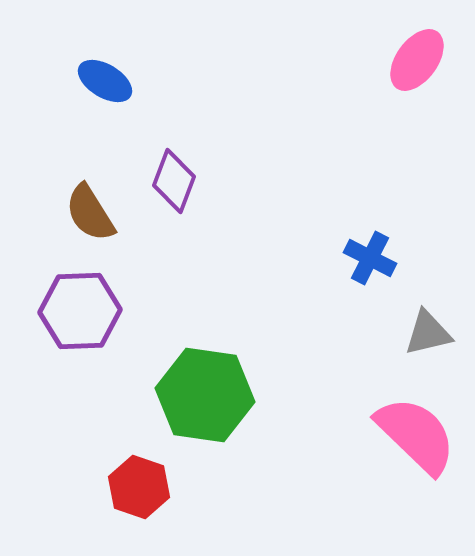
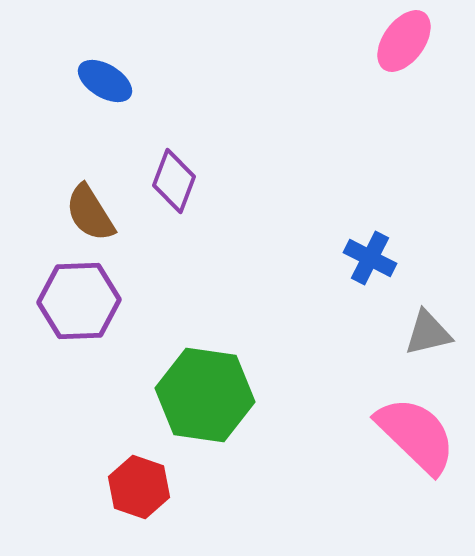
pink ellipse: moved 13 px left, 19 px up
purple hexagon: moved 1 px left, 10 px up
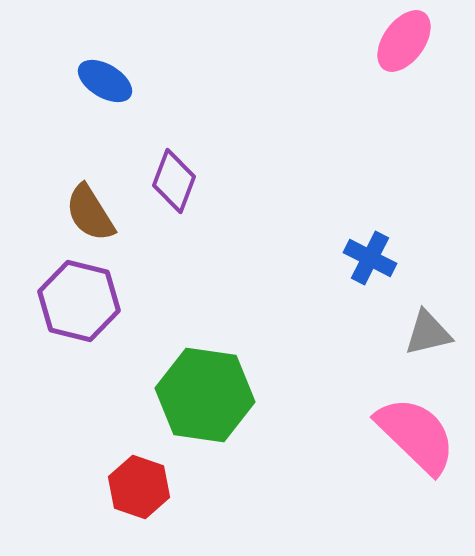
purple hexagon: rotated 16 degrees clockwise
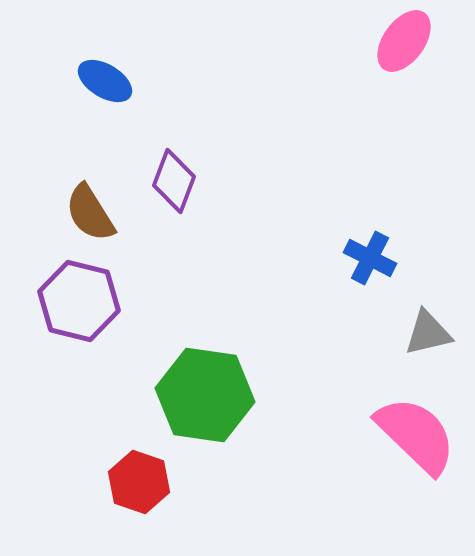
red hexagon: moved 5 px up
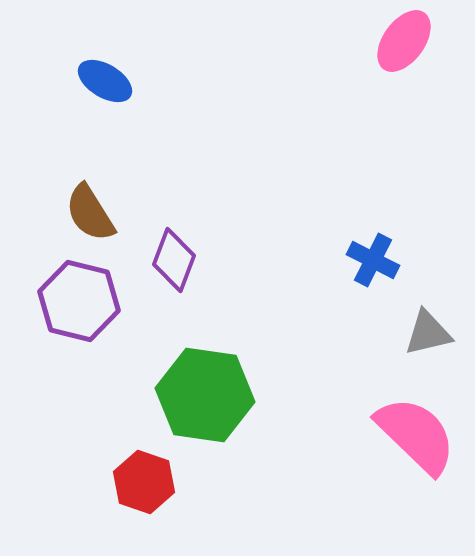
purple diamond: moved 79 px down
blue cross: moved 3 px right, 2 px down
red hexagon: moved 5 px right
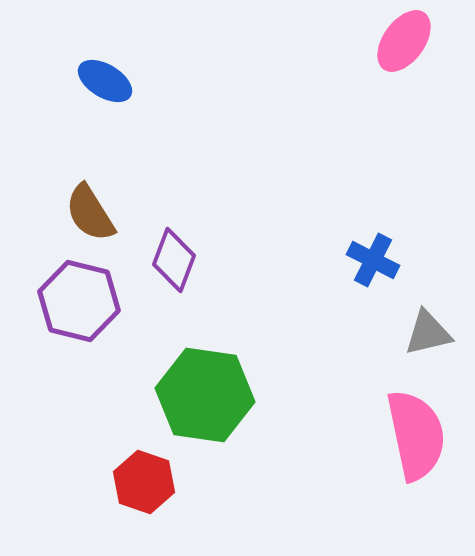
pink semicircle: rotated 34 degrees clockwise
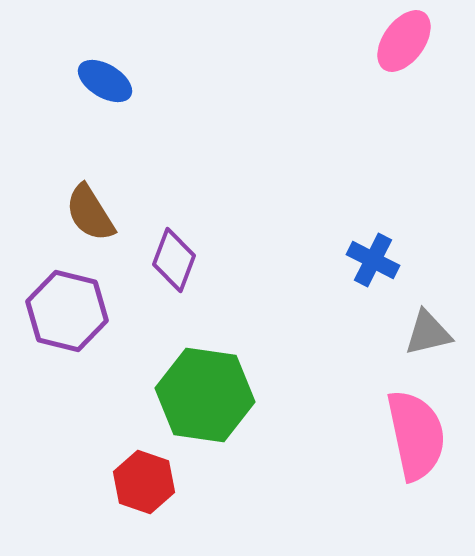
purple hexagon: moved 12 px left, 10 px down
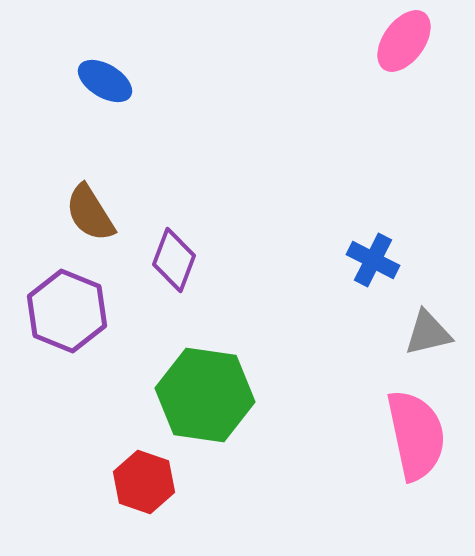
purple hexagon: rotated 8 degrees clockwise
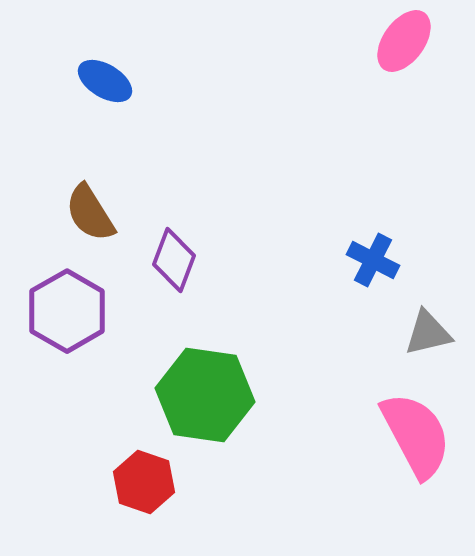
purple hexagon: rotated 8 degrees clockwise
pink semicircle: rotated 16 degrees counterclockwise
